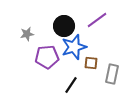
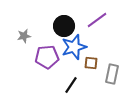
gray star: moved 3 px left, 2 px down
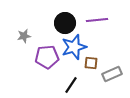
purple line: rotated 30 degrees clockwise
black circle: moved 1 px right, 3 px up
gray rectangle: rotated 54 degrees clockwise
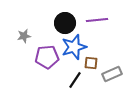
black line: moved 4 px right, 5 px up
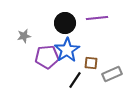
purple line: moved 2 px up
blue star: moved 7 px left, 3 px down; rotated 15 degrees counterclockwise
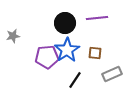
gray star: moved 11 px left
brown square: moved 4 px right, 10 px up
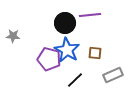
purple line: moved 7 px left, 3 px up
gray star: rotated 16 degrees clockwise
blue star: rotated 10 degrees counterclockwise
purple pentagon: moved 2 px right, 2 px down; rotated 20 degrees clockwise
gray rectangle: moved 1 px right, 1 px down
black line: rotated 12 degrees clockwise
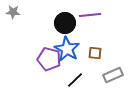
gray star: moved 24 px up
blue star: moved 1 px up
